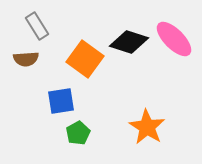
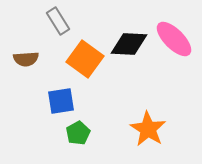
gray rectangle: moved 21 px right, 5 px up
black diamond: moved 2 px down; rotated 15 degrees counterclockwise
orange star: moved 1 px right, 2 px down
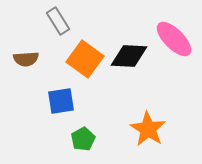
black diamond: moved 12 px down
green pentagon: moved 5 px right, 6 px down
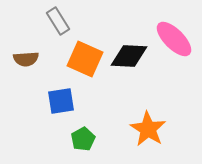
orange square: rotated 12 degrees counterclockwise
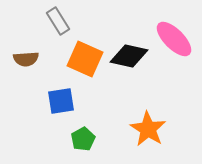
black diamond: rotated 9 degrees clockwise
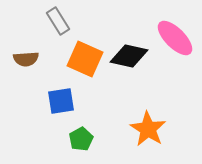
pink ellipse: moved 1 px right, 1 px up
green pentagon: moved 2 px left
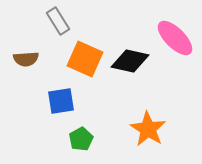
black diamond: moved 1 px right, 5 px down
